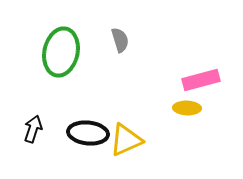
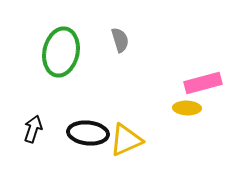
pink rectangle: moved 2 px right, 3 px down
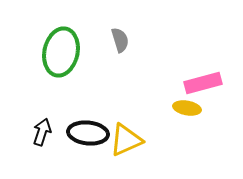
yellow ellipse: rotated 8 degrees clockwise
black arrow: moved 9 px right, 3 px down
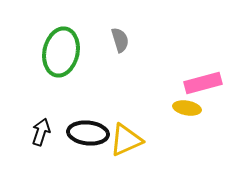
black arrow: moved 1 px left
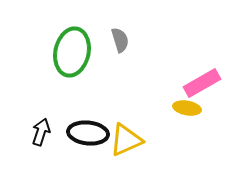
green ellipse: moved 11 px right
pink rectangle: moved 1 px left; rotated 15 degrees counterclockwise
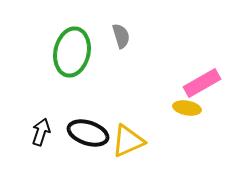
gray semicircle: moved 1 px right, 4 px up
black ellipse: rotated 12 degrees clockwise
yellow triangle: moved 2 px right, 1 px down
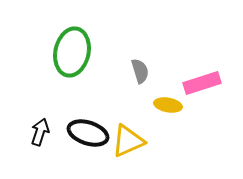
gray semicircle: moved 19 px right, 35 px down
pink rectangle: rotated 12 degrees clockwise
yellow ellipse: moved 19 px left, 3 px up
black arrow: moved 1 px left
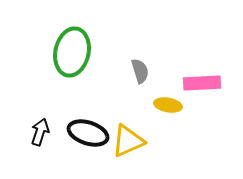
pink rectangle: rotated 15 degrees clockwise
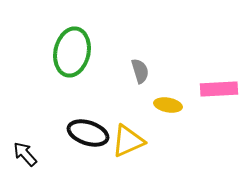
pink rectangle: moved 17 px right, 6 px down
black arrow: moved 15 px left, 22 px down; rotated 60 degrees counterclockwise
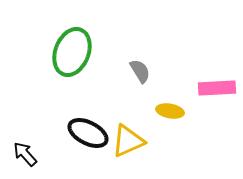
green ellipse: rotated 9 degrees clockwise
gray semicircle: rotated 15 degrees counterclockwise
pink rectangle: moved 2 px left, 1 px up
yellow ellipse: moved 2 px right, 6 px down
black ellipse: rotated 9 degrees clockwise
